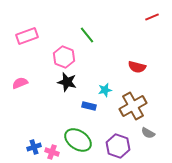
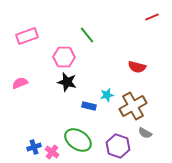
pink hexagon: rotated 20 degrees counterclockwise
cyan star: moved 2 px right, 5 px down
gray semicircle: moved 3 px left
pink cross: rotated 16 degrees clockwise
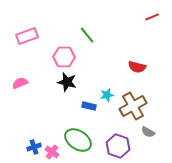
gray semicircle: moved 3 px right, 1 px up
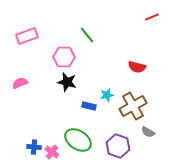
blue cross: rotated 24 degrees clockwise
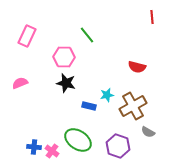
red line: rotated 72 degrees counterclockwise
pink rectangle: rotated 45 degrees counterclockwise
black star: moved 1 px left, 1 px down
pink cross: moved 1 px up
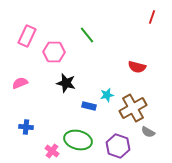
red line: rotated 24 degrees clockwise
pink hexagon: moved 10 px left, 5 px up
brown cross: moved 2 px down
green ellipse: rotated 20 degrees counterclockwise
blue cross: moved 8 px left, 20 px up
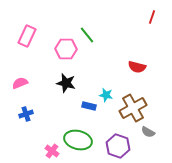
pink hexagon: moved 12 px right, 3 px up
cyan star: moved 1 px left; rotated 24 degrees clockwise
blue cross: moved 13 px up; rotated 24 degrees counterclockwise
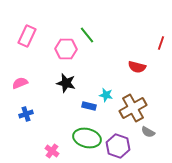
red line: moved 9 px right, 26 px down
green ellipse: moved 9 px right, 2 px up
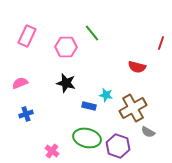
green line: moved 5 px right, 2 px up
pink hexagon: moved 2 px up
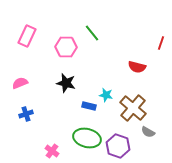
brown cross: rotated 20 degrees counterclockwise
